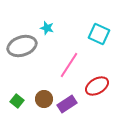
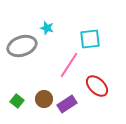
cyan square: moved 9 px left, 5 px down; rotated 30 degrees counterclockwise
red ellipse: rotated 75 degrees clockwise
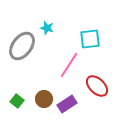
gray ellipse: rotated 36 degrees counterclockwise
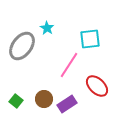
cyan star: rotated 16 degrees clockwise
green square: moved 1 px left
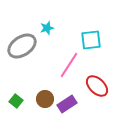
cyan star: rotated 24 degrees clockwise
cyan square: moved 1 px right, 1 px down
gray ellipse: rotated 20 degrees clockwise
brown circle: moved 1 px right
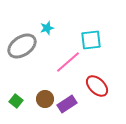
pink line: moved 1 px left, 3 px up; rotated 16 degrees clockwise
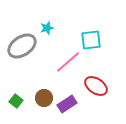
red ellipse: moved 1 px left; rotated 10 degrees counterclockwise
brown circle: moved 1 px left, 1 px up
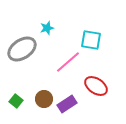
cyan square: rotated 15 degrees clockwise
gray ellipse: moved 3 px down
brown circle: moved 1 px down
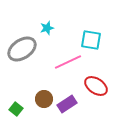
pink line: rotated 16 degrees clockwise
green square: moved 8 px down
